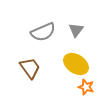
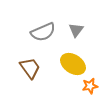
yellow ellipse: moved 3 px left
orange star: moved 4 px right, 1 px up; rotated 28 degrees counterclockwise
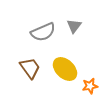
gray triangle: moved 2 px left, 4 px up
yellow ellipse: moved 8 px left, 5 px down; rotated 10 degrees clockwise
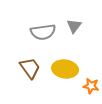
gray semicircle: rotated 15 degrees clockwise
yellow ellipse: rotated 35 degrees counterclockwise
orange star: moved 1 px right; rotated 21 degrees clockwise
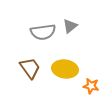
gray triangle: moved 4 px left; rotated 14 degrees clockwise
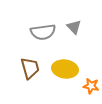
gray triangle: moved 4 px right, 1 px down; rotated 35 degrees counterclockwise
brown trapezoid: rotated 20 degrees clockwise
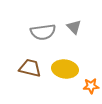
brown trapezoid: rotated 60 degrees counterclockwise
orange star: rotated 14 degrees counterclockwise
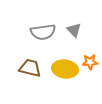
gray triangle: moved 3 px down
orange star: moved 1 px left, 24 px up
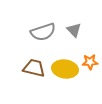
gray semicircle: rotated 10 degrees counterclockwise
brown trapezoid: moved 4 px right
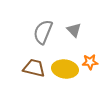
gray semicircle: rotated 130 degrees clockwise
